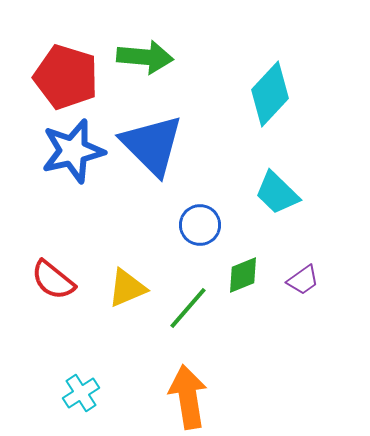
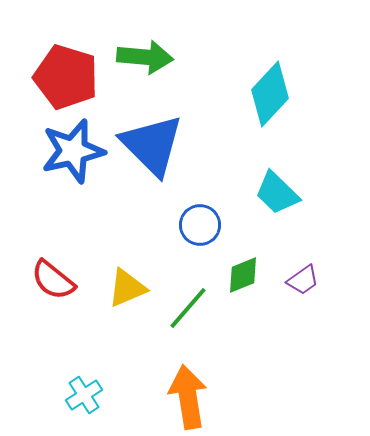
cyan cross: moved 3 px right, 2 px down
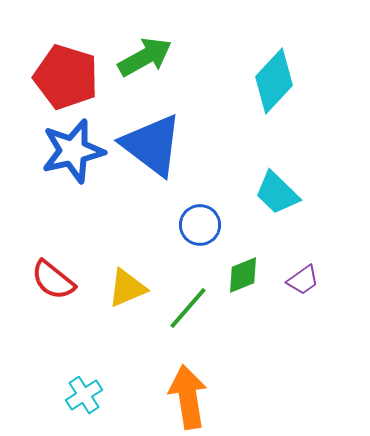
green arrow: rotated 34 degrees counterclockwise
cyan diamond: moved 4 px right, 13 px up
blue triangle: rotated 8 degrees counterclockwise
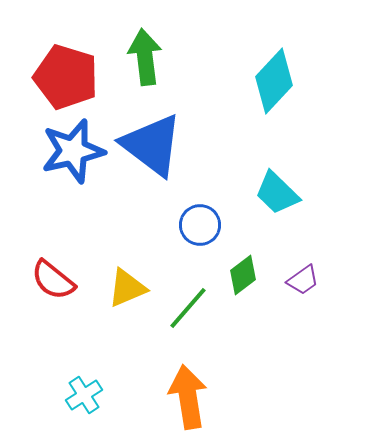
green arrow: rotated 68 degrees counterclockwise
green diamond: rotated 15 degrees counterclockwise
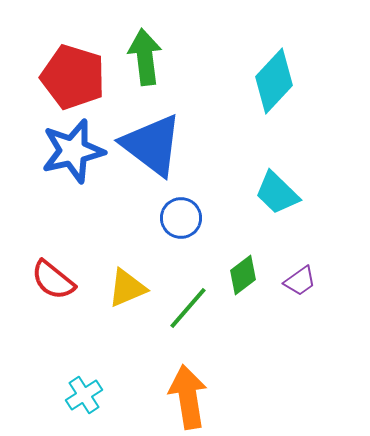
red pentagon: moved 7 px right
blue circle: moved 19 px left, 7 px up
purple trapezoid: moved 3 px left, 1 px down
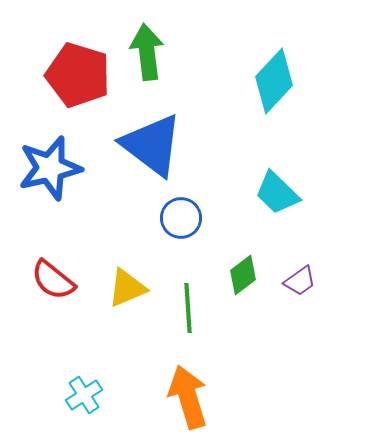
green arrow: moved 2 px right, 5 px up
red pentagon: moved 5 px right, 2 px up
blue star: moved 23 px left, 17 px down
green line: rotated 45 degrees counterclockwise
orange arrow: rotated 8 degrees counterclockwise
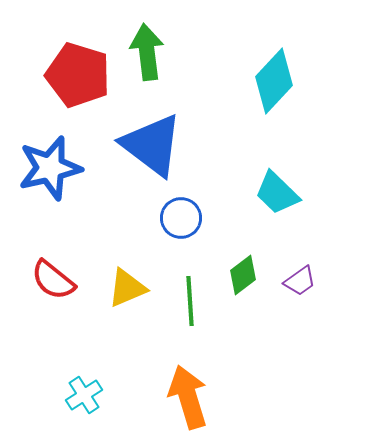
green line: moved 2 px right, 7 px up
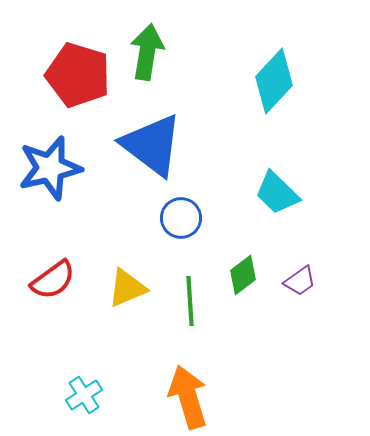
green arrow: rotated 16 degrees clockwise
red semicircle: rotated 75 degrees counterclockwise
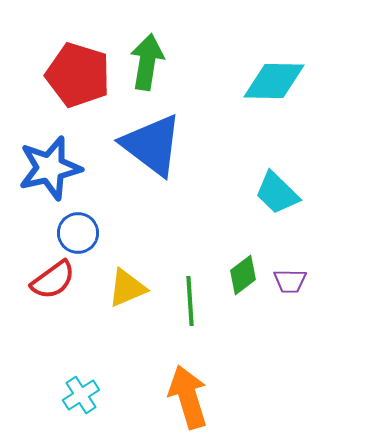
green arrow: moved 10 px down
cyan diamond: rotated 48 degrees clockwise
blue circle: moved 103 px left, 15 px down
purple trapezoid: moved 10 px left; rotated 36 degrees clockwise
cyan cross: moved 3 px left
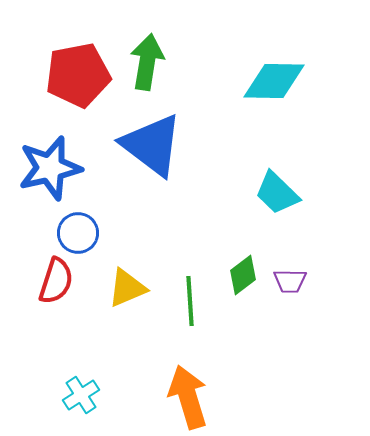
red pentagon: rotated 28 degrees counterclockwise
red semicircle: moved 3 px right, 1 px down; rotated 36 degrees counterclockwise
